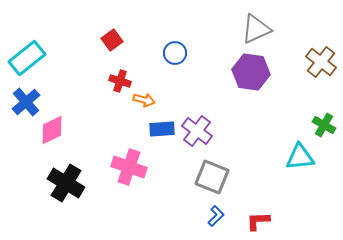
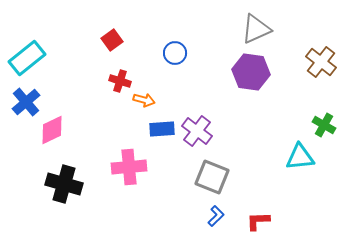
pink cross: rotated 24 degrees counterclockwise
black cross: moved 2 px left, 1 px down; rotated 15 degrees counterclockwise
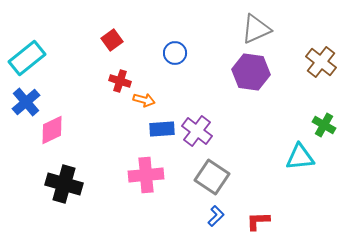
pink cross: moved 17 px right, 8 px down
gray square: rotated 12 degrees clockwise
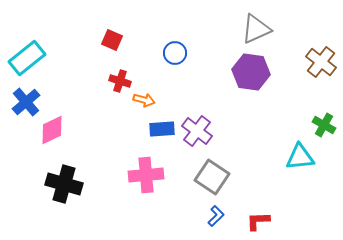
red square: rotated 30 degrees counterclockwise
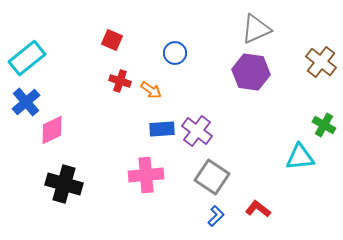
orange arrow: moved 7 px right, 10 px up; rotated 20 degrees clockwise
red L-shape: moved 12 px up; rotated 40 degrees clockwise
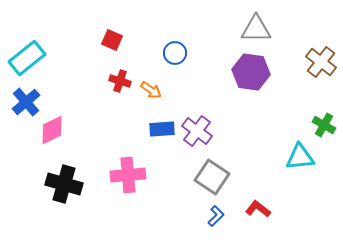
gray triangle: rotated 24 degrees clockwise
pink cross: moved 18 px left
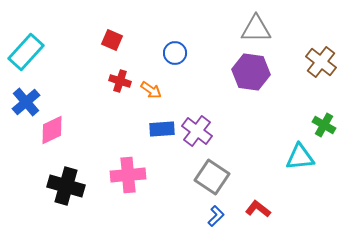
cyan rectangle: moved 1 px left, 6 px up; rotated 9 degrees counterclockwise
black cross: moved 2 px right, 2 px down
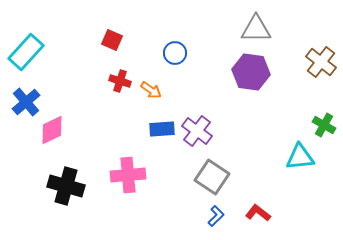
red L-shape: moved 4 px down
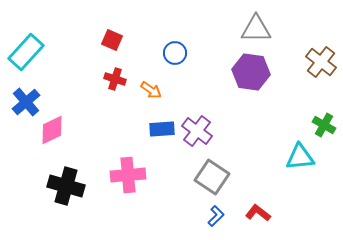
red cross: moved 5 px left, 2 px up
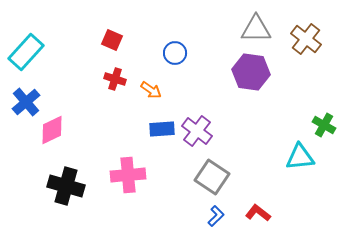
brown cross: moved 15 px left, 23 px up
